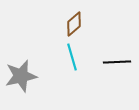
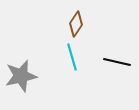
brown diamond: moved 2 px right; rotated 15 degrees counterclockwise
black line: rotated 16 degrees clockwise
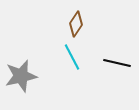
cyan line: rotated 12 degrees counterclockwise
black line: moved 1 px down
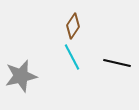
brown diamond: moved 3 px left, 2 px down
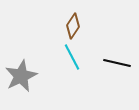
gray star: rotated 12 degrees counterclockwise
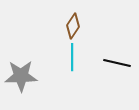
cyan line: rotated 28 degrees clockwise
gray star: rotated 24 degrees clockwise
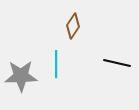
cyan line: moved 16 px left, 7 px down
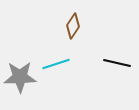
cyan line: rotated 72 degrees clockwise
gray star: moved 1 px left, 1 px down
